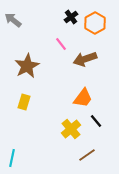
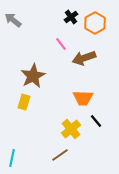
brown arrow: moved 1 px left, 1 px up
brown star: moved 6 px right, 10 px down
orange trapezoid: rotated 55 degrees clockwise
brown line: moved 27 px left
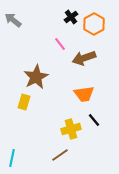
orange hexagon: moved 1 px left, 1 px down
pink line: moved 1 px left
brown star: moved 3 px right, 1 px down
orange trapezoid: moved 1 px right, 4 px up; rotated 10 degrees counterclockwise
black line: moved 2 px left, 1 px up
yellow cross: rotated 24 degrees clockwise
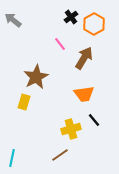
brown arrow: rotated 140 degrees clockwise
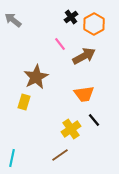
brown arrow: moved 2 px up; rotated 30 degrees clockwise
yellow cross: rotated 18 degrees counterclockwise
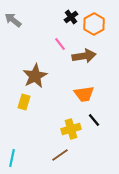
brown arrow: rotated 20 degrees clockwise
brown star: moved 1 px left, 1 px up
yellow cross: rotated 18 degrees clockwise
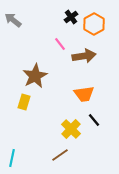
yellow cross: rotated 30 degrees counterclockwise
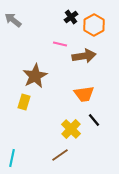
orange hexagon: moved 1 px down
pink line: rotated 40 degrees counterclockwise
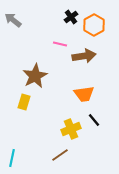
yellow cross: rotated 24 degrees clockwise
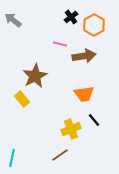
yellow rectangle: moved 2 px left, 3 px up; rotated 56 degrees counterclockwise
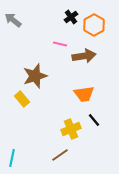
brown star: rotated 10 degrees clockwise
